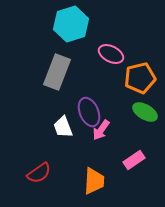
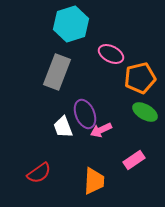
purple ellipse: moved 4 px left, 2 px down
pink arrow: rotated 30 degrees clockwise
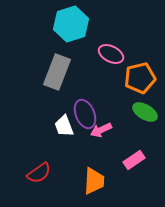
white trapezoid: moved 1 px right, 1 px up
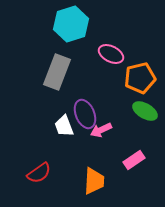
green ellipse: moved 1 px up
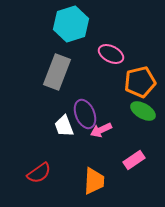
orange pentagon: moved 4 px down
green ellipse: moved 2 px left
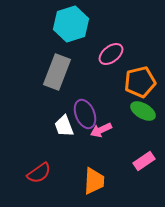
pink ellipse: rotated 65 degrees counterclockwise
pink rectangle: moved 10 px right, 1 px down
